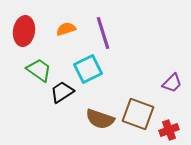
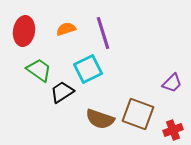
red cross: moved 4 px right
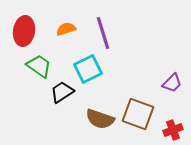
green trapezoid: moved 4 px up
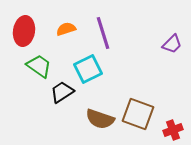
purple trapezoid: moved 39 px up
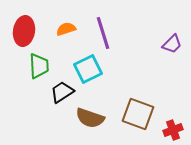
green trapezoid: rotated 52 degrees clockwise
brown semicircle: moved 10 px left, 1 px up
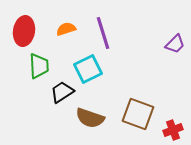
purple trapezoid: moved 3 px right
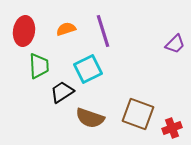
purple line: moved 2 px up
red cross: moved 1 px left, 2 px up
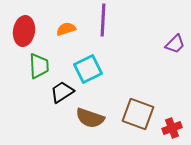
purple line: moved 11 px up; rotated 20 degrees clockwise
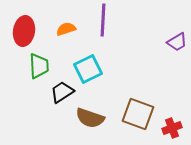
purple trapezoid: moved 2 px right, 2 px up; rotated 15 degrees clockwise
